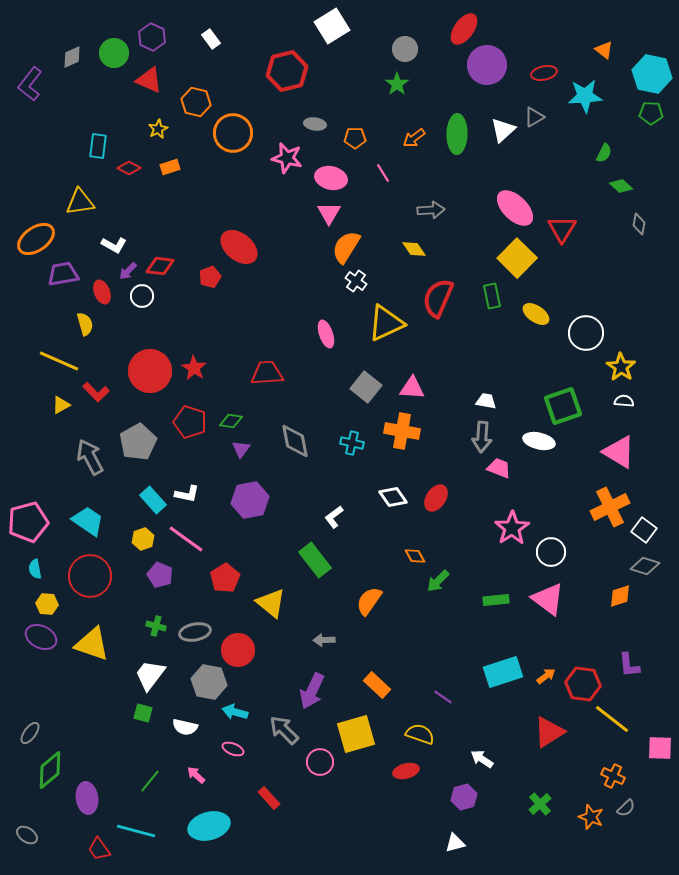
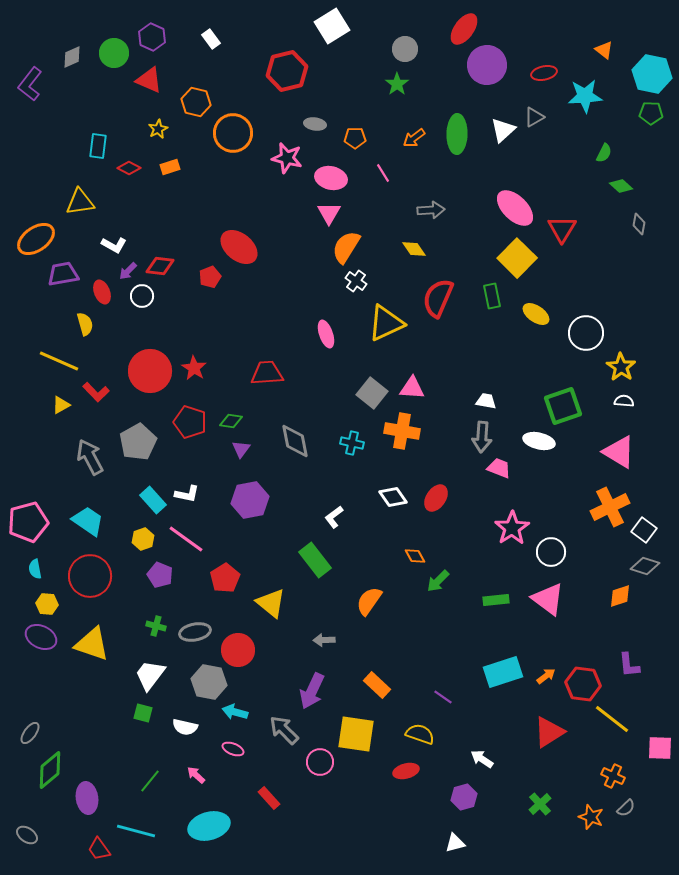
gray square at (366, 387): moved 6 px right, 6 px down
yellow square at (356, 734): rotated 24 degrees clockwise
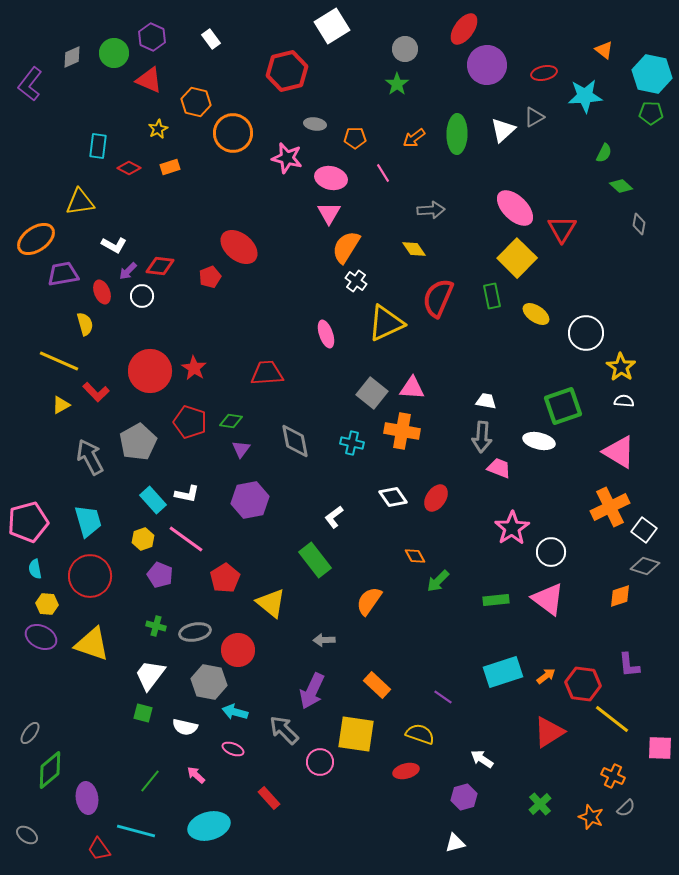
cyan trapezoid at (88, 521): rotated 40 degrees clockwise
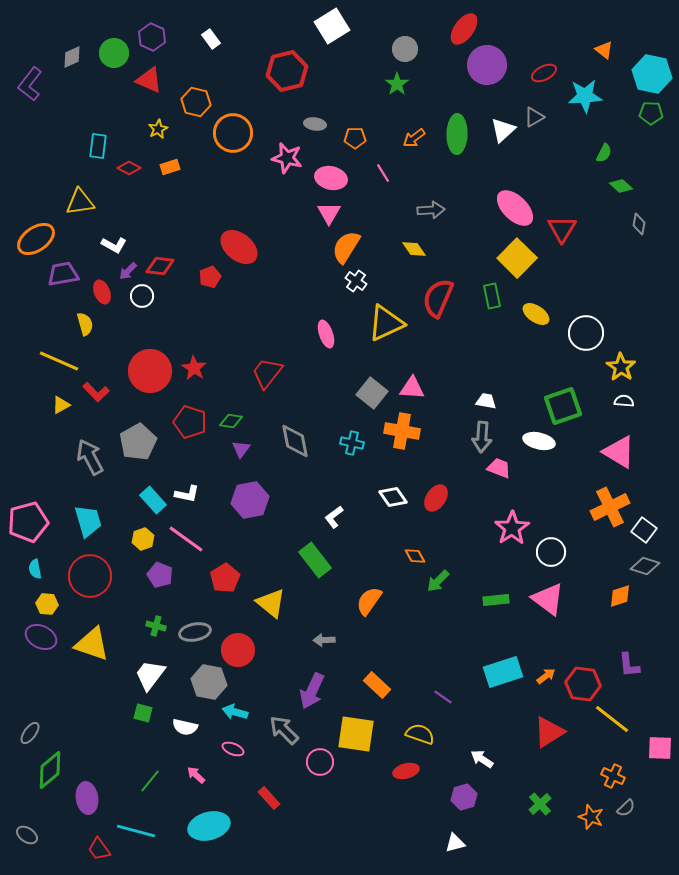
red ellipse at (544, 73): rotated 15 degrees counterclockwise
red trapezoid at (267, 373): rotated 48 degrees counterclockwise
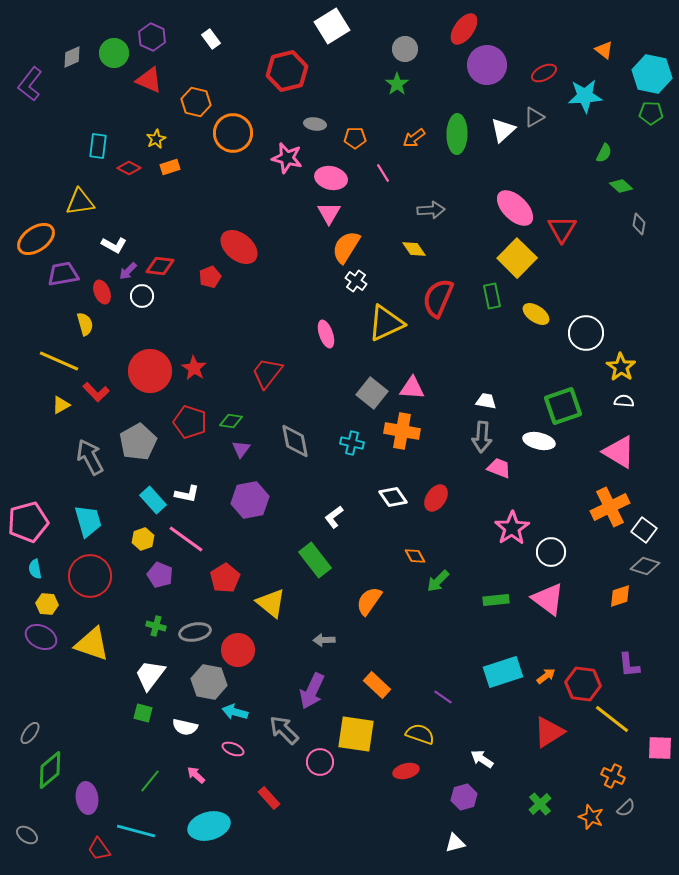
yellow star at (158, 129): moved 2 px left, 10 px down
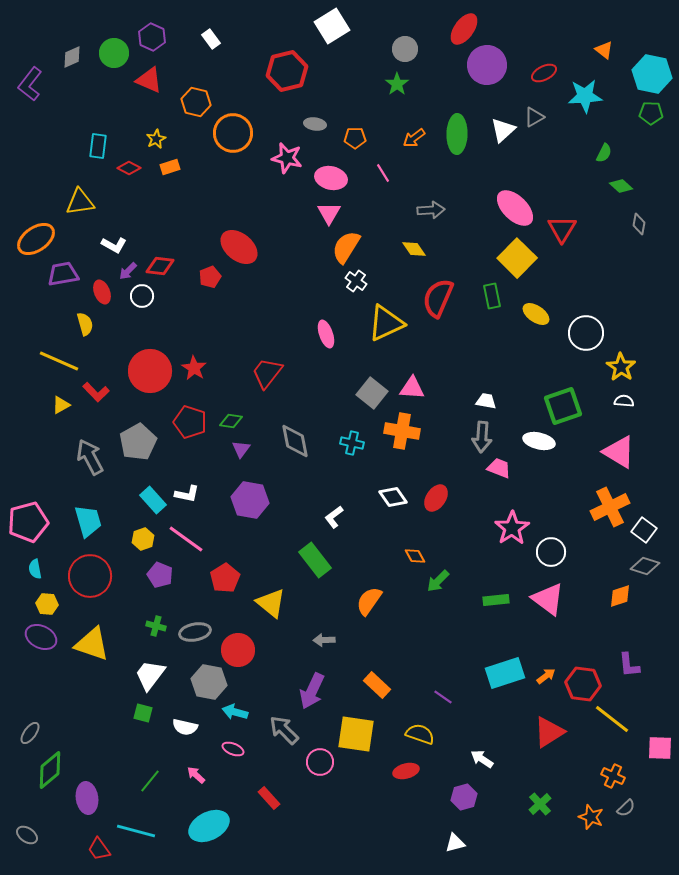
purple hexagon at (250, 500): rotated 21 degrees clockwise
cyan rectangle at (503, 672): moved 2 px right, 1 px down
cyan ellipse at (209, 826): rotated 12 degrees counterclockwise
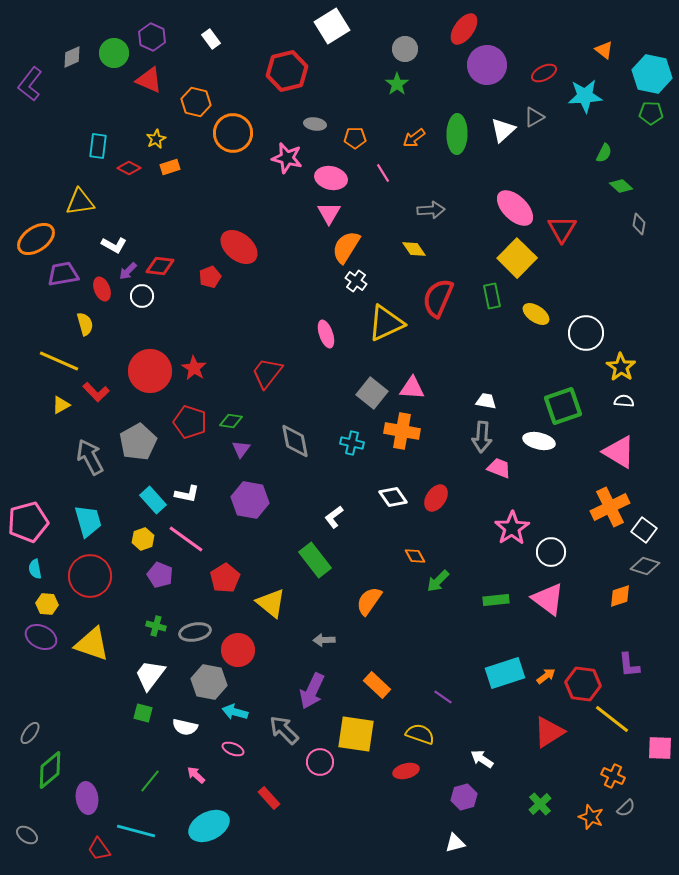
red ellipse at (102, 292): moved 3 px up
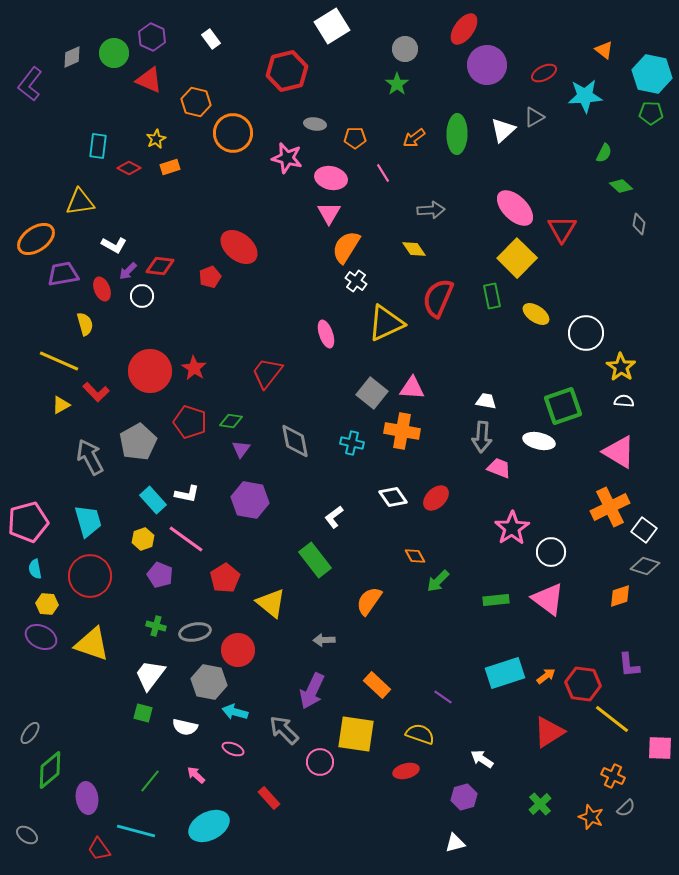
red ellipse at (436, 498): rotated 12 degrees clockwise
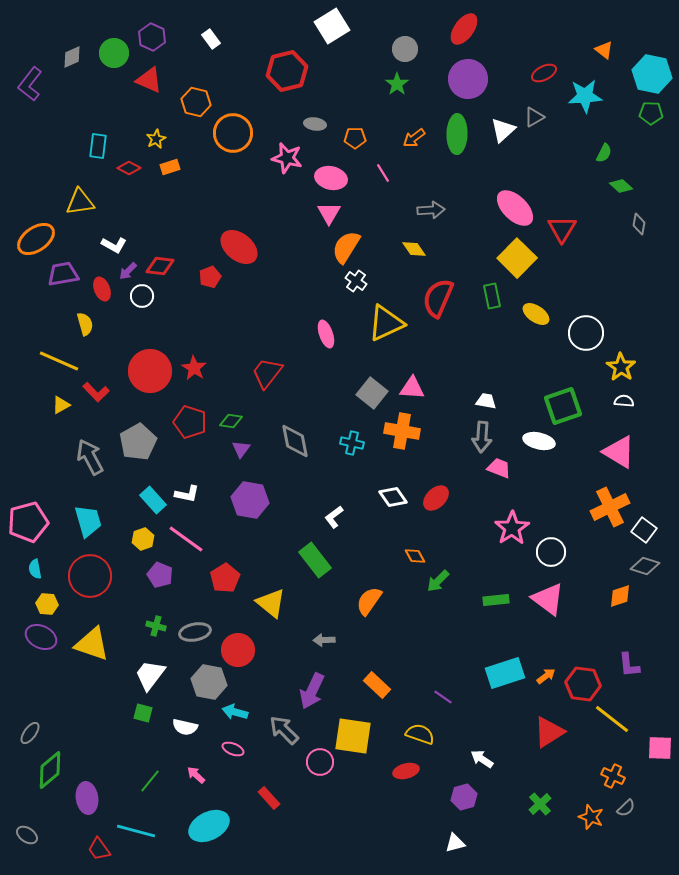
purple circle at (487, 65): moved 19 px left, 14 px down
yellow square at (356, 734): moved 3 px left, 2 px down
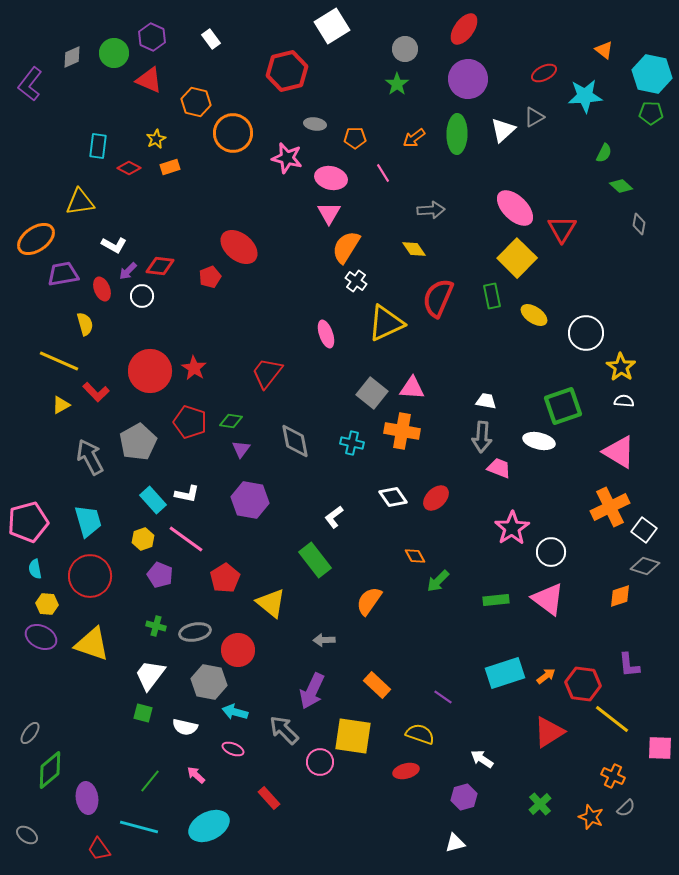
yellow ellipse at (536, 314): moved 2 px left, 1 px down
cyan line at (136, 831): moved 3 px right, 4 px up
